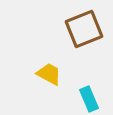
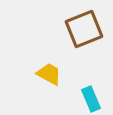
cyan rectangle: moved 2 px right
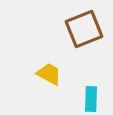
cyan rectangle: rotated 25 degrees clockwise
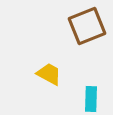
brown square: moved 3 px right, 3 px up
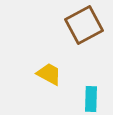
brown square: moved 3 px left, 1 px up; rotated 6 degrees counterclockwise
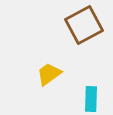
yellow trapezoid: rotated 64 degrees counterclockwise
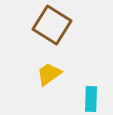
brown square: moved 32 px left; rotated 30 degrees counterclockwise
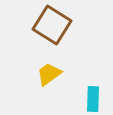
cyan rectangle: moved 2 px right
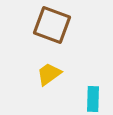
brown square: rotated 12 degrees counterclockwise
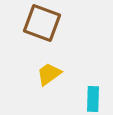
brown square: moved 10 px left, 2 px up
